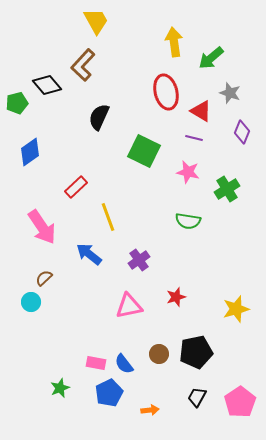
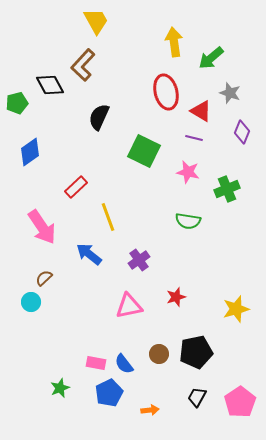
black diamond: moved 3 px right; rotated 12 degrees clockwise
green cross: rotated 10 degrees clockwise
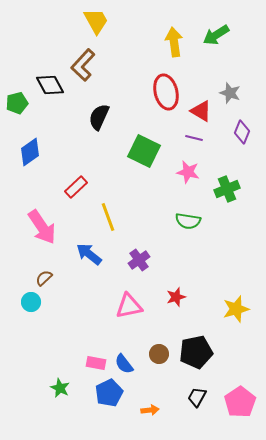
green arrow: moved 5 px right, 23 px up; rotated 8 degrees clockwise
green star: rotated 24 degrees counterclockwise
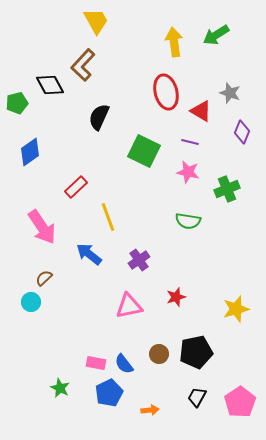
purple line: moved 4 px left, 4 px down
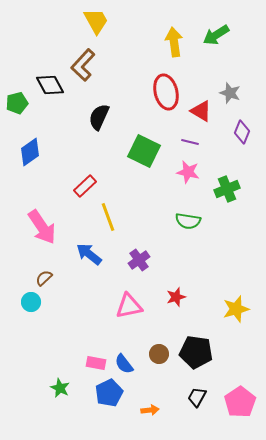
red rectangle: moved 9 px right, 1 px up
black pentagon: rotated 20 degrees clockwise
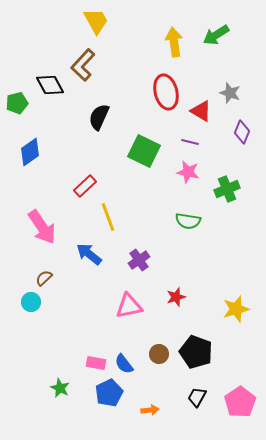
black pentagon: rotated 12 degrees clockwise
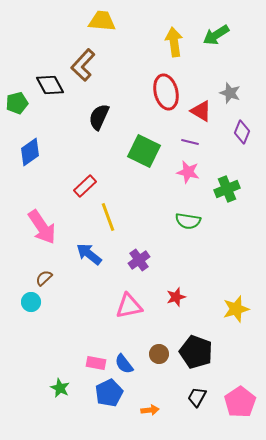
yellow trapezoid: moved 6 px right; rotated 56 degrees counterclockwise
